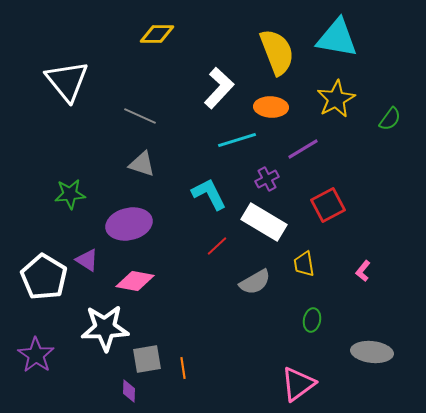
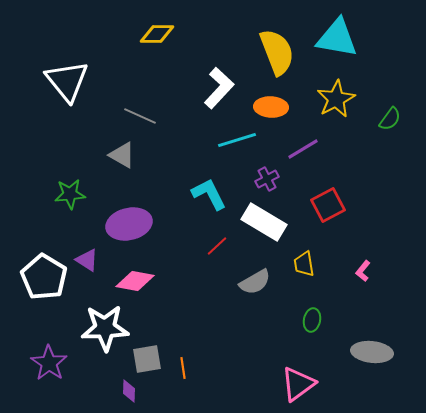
gray triangle: moved 20 px left, 9 px up; rotated 12 degrees clockwise
purple star: moved 13 px right, 8 px down
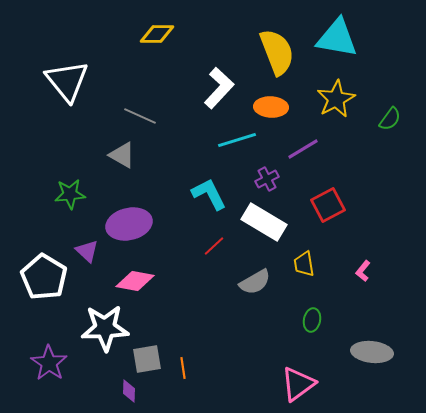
red line: moved 3 px left
purple triangle: moved 9 px up; rotated 10 degrees clockwise
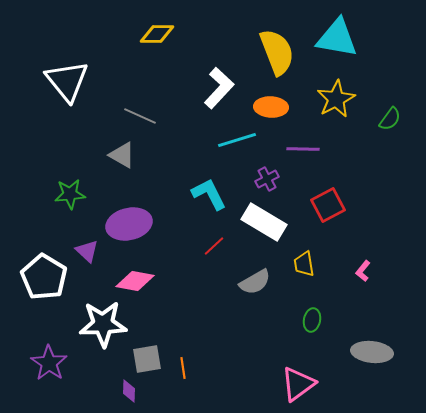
purple line: rotated 32 degrees clockwise
white star: moved 2 px left, 4 px up
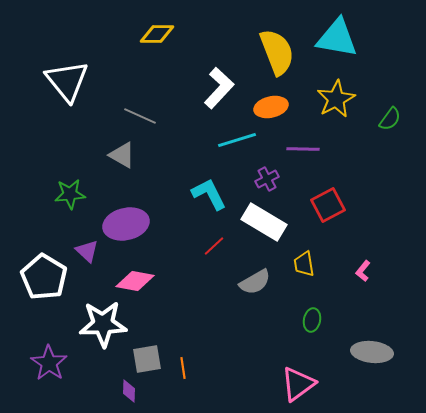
orange ellipse: rotated 16 degrees counterclockwise
purple ellipse: moved 3 px left
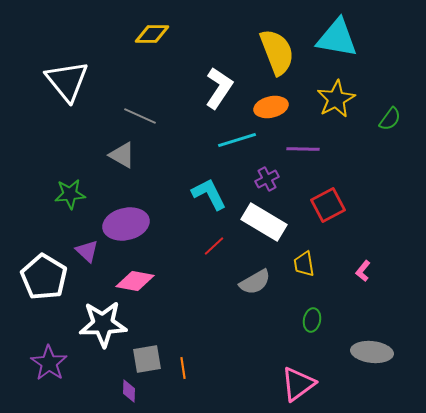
yellow diamond: moved 5 px left
white L-shape: rotated 9 degrees counterclockwise
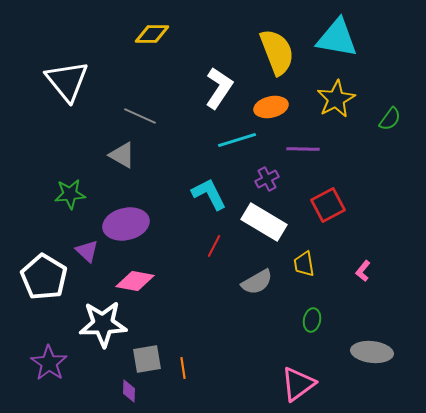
red line: rotated 20 degrees counterclockwise
gray semicircle: moved 2 px right
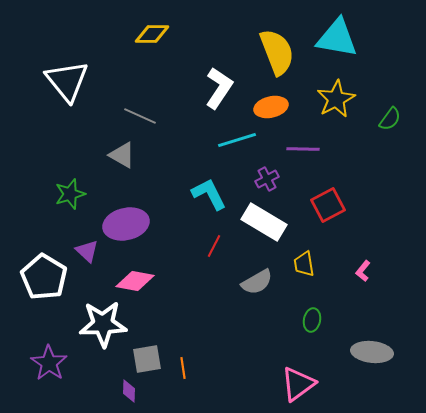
green star: rotated 12 degrees counterclockwise
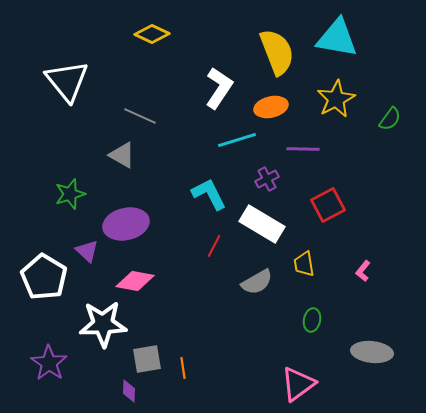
yellow diamond: rotated 24 degrees clockwise
white rectangle: moved 2 px left, 2 px down
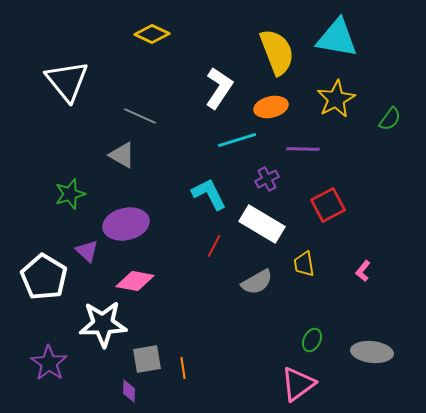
green ellipse: moved 20 px down; rotated 15 degrees clockwise
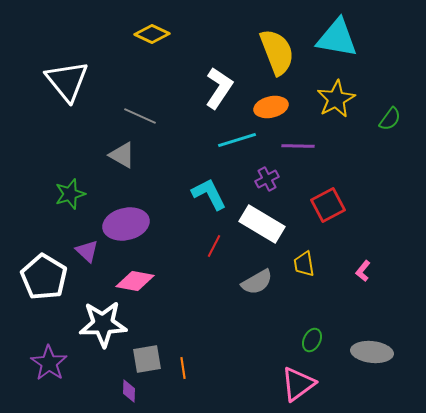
purple line: moved 5 px left, 3 px up
